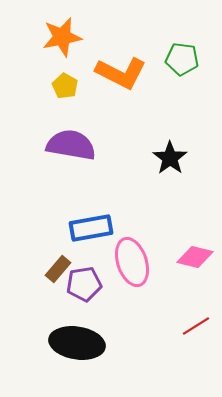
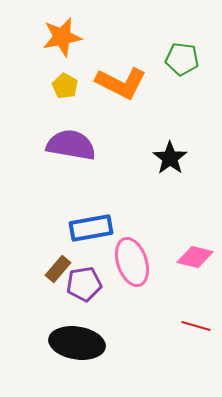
orange L-shape: moved 10 px down
red line: rotated 48 degrees clockwise
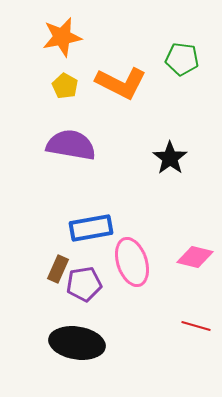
brown rectangle: rotated 16 degrees counterclockwise
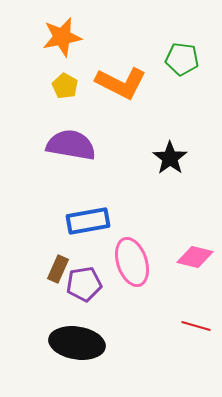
blue rectangle: moved 3 px left, 7 px up
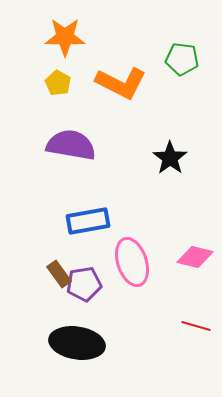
orange star: moved 3 px right; rotated 12 degrees clockwise
yellow pentagon: moved 7 px left, 3 px up
brown rectangle: moved 1 px right, 5 px down; rotated 60 degrees counterclockwise
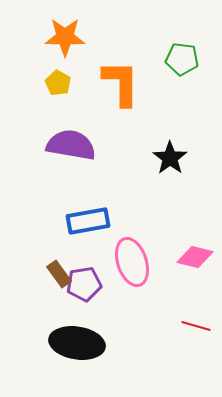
orange L-shape: rotated 117 degrees counterclockwise
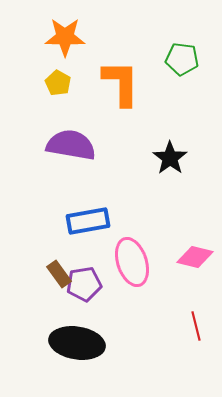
red line: rotated 60 degrees clockwise
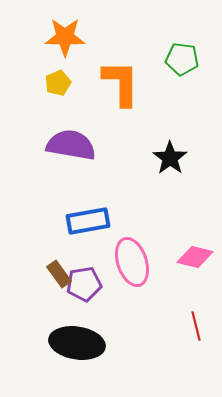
yellow pentagon: rotated 20 degrees clockwise
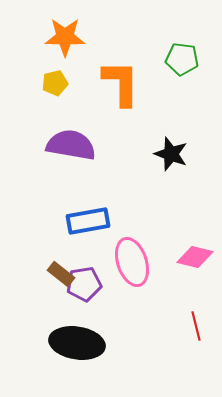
yellow pentagon: moved 3 px left; rotated 10 degrees clockwise
black star: moved 1 px right, 4 px up; rotated 16 degrees counterclockwise
brown rectangle: moved 2 px right; rotated 16 degrees counterclockwise
